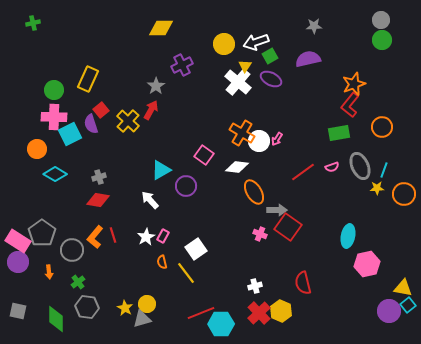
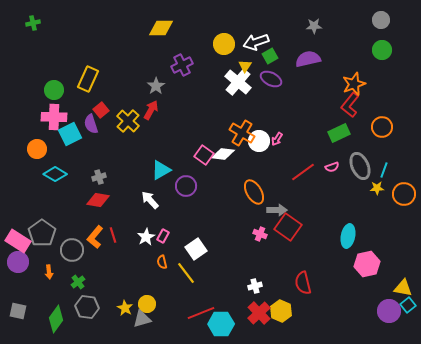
green circle at (382, 40): moved 10 px down
green rectangle at (339, 133): rotated 15 degrees counterclockwise
white diamond at (237, 167): moved 14 px left, 13 px up
green diamond at (56, 319): rotated 36 degrees clockwise
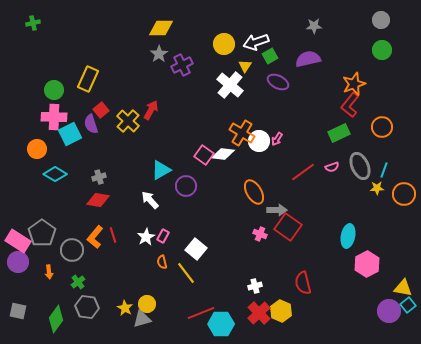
purple ellipse at (271, 79): moved 7 px right, 3 px down
white cross at (238, 82): moved 8 px left, 3 px down
gray star at (156, 86): moved 3 px right, 32 px up
white square at (196, 249): rotated 15 degrees counterclockwise
pink hexagon at (367, 264): rotated 15 degrees counterclockwise
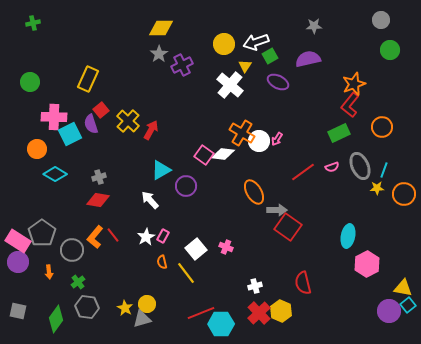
green circle at (382, 50): moved 8 px right
green circle at (54, 90): moved 24 px left, 8 px up
red arrow at (151, 110): moved 20 px down
pink cross at (260, 234): moved 34 px left, 13 px down
red line at (113, 235): rotated 21 degrees counterclockwise
white square at (196, 249): rotated 10 degrees clockwise
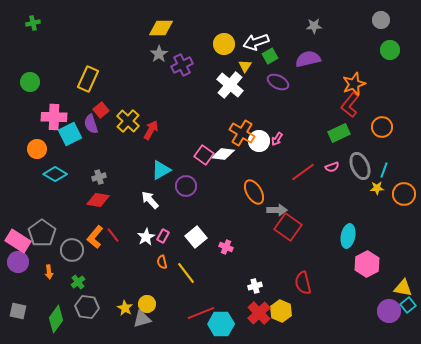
white square at (196, 249): moved 12 px up
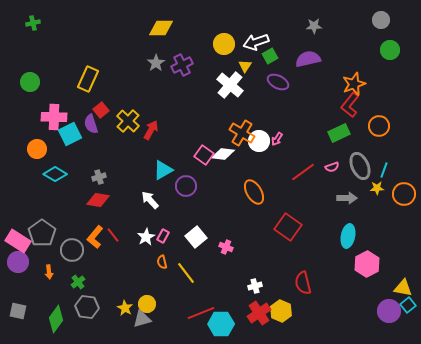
gray star at (159, 54): moved 3 px left, 9 px down
orange circle at (382, 127): moved 3 px left, 1 px up
cyan triangle at (161, 170): moved 2 px right
gray arrow at (277, 210): moved 70 px right, 12 px up
red cross at (259, 313): rotated 10 degrees clockwise
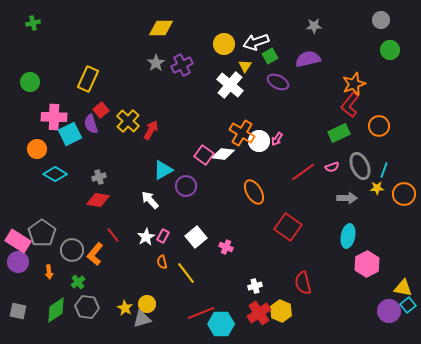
orange L-shape at (95, 237): moved 17 px down
green diamond at (56, 319): moved 9 px up; rotated 20 degrees clockwise
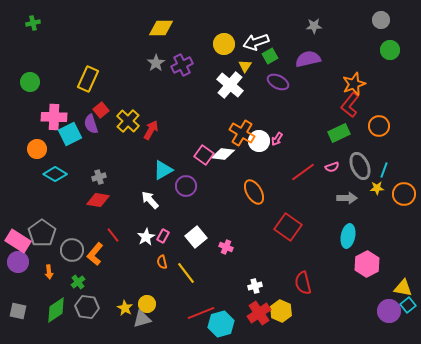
cyan hexagon at (221, 324): rotated 15 degrees counterclockwise
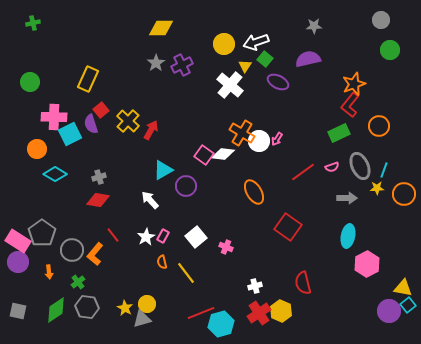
green square at (270, 56): moved 5 px left, 3 px down; rotated 21 degrees counterclockwise
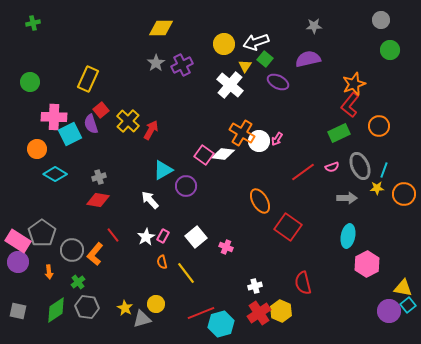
orange ellipse at (254, 192): moved 6 px right, 9 px down
yellow circle at (147, 304): moved 9 px right
